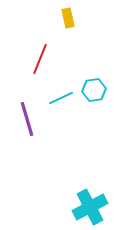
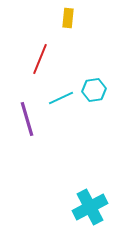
yellow rectangle: rotated 18 degrees clockwise
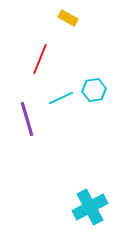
yellow rectangle: rotated 66 degrees counterclockwise
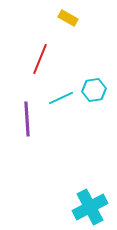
purple line: rotated 12 degrees clockwise
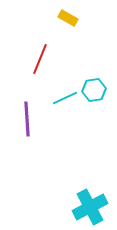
cyan line: moved 4 px right
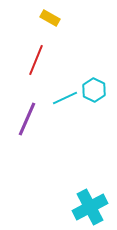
yellow rectangle: moved 18 px left
red line: moved 4 px left, 1 px down
cyan hexagon: rotated 25 degrees counterclockwise
purple line: rotated 28 degrees clockwise
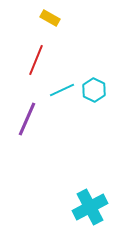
cyan line: moved 3 px left, 8 px up
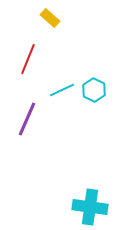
yellow rectangle: rotated 12 degrees clockwise
red line: moved 8 px left, 1 px up
cyan cross: rotated 36 degrees clockwise
